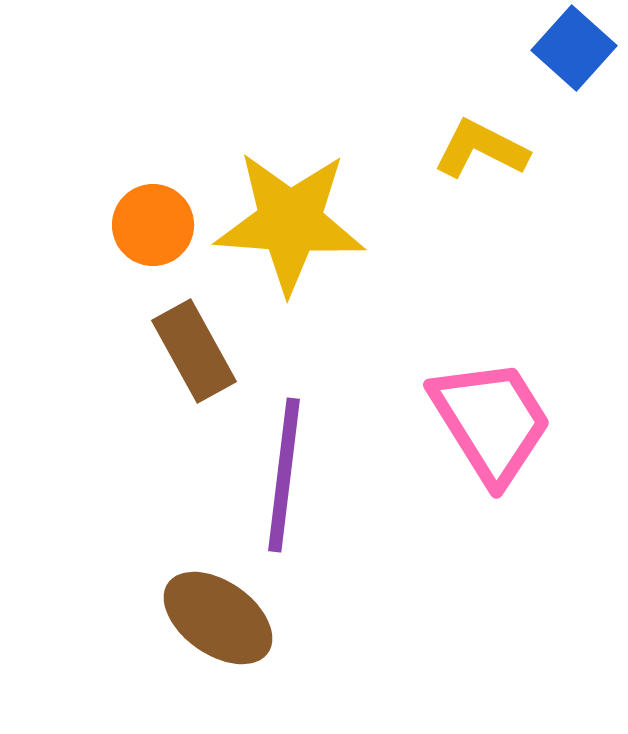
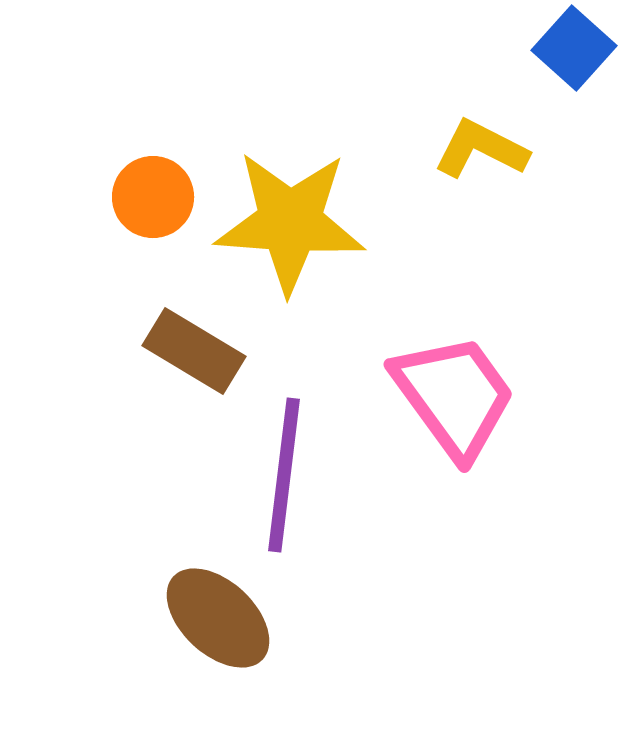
orange circle: moved 28 px up
brown rectangle: rotated 30 degrees counterclockwise
pink trapezoid: moved 37 px left, 25 px up; rotated 4 degrees counterclockwise
brown ellipse: rotated 8 degrees clockwise
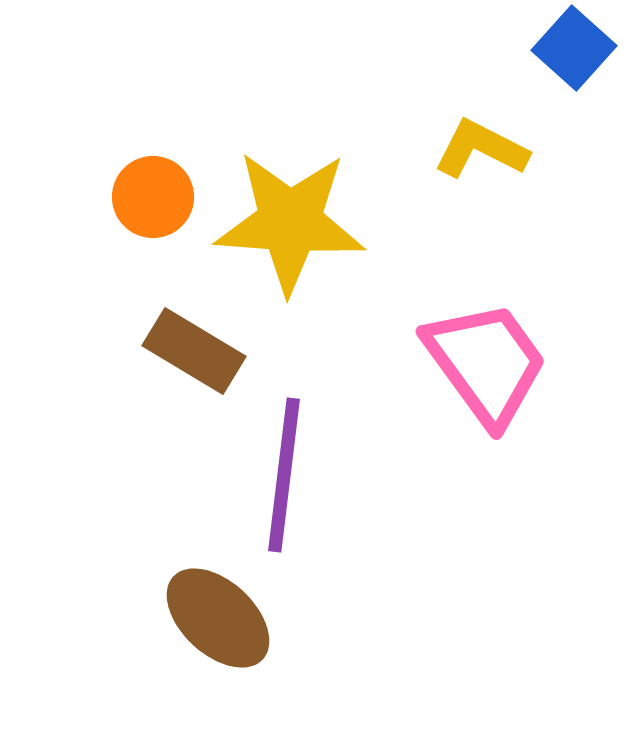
pink trapezoid: moved 32 px right, 33 px up
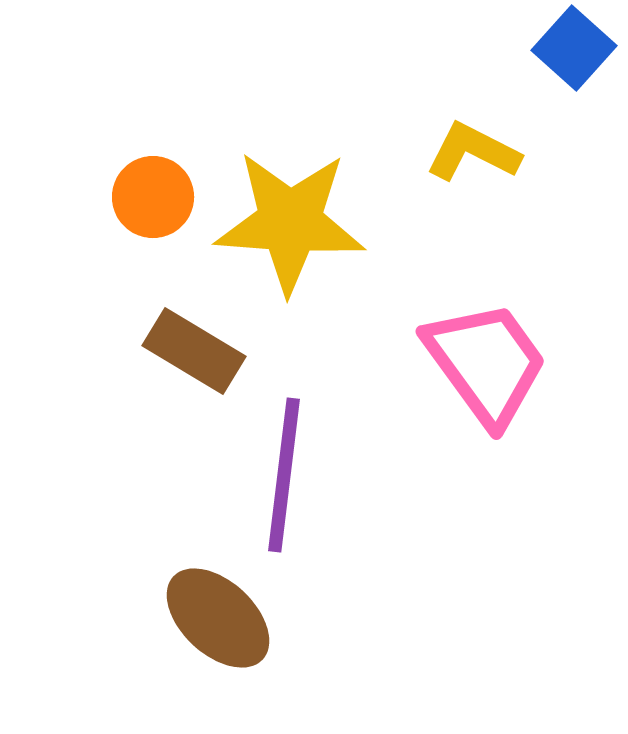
yellow L-shape: moved 8 px left, 3 px down
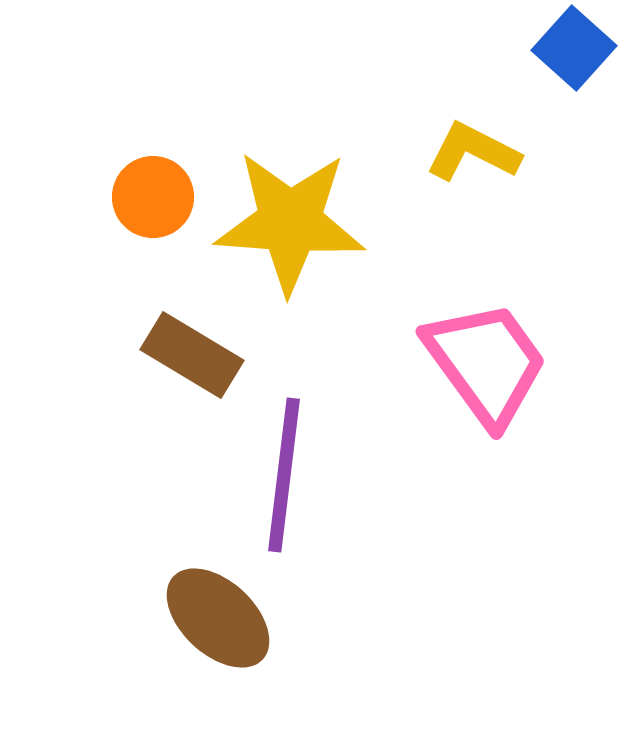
brown rectangle: moved 2 px left, 4 px down
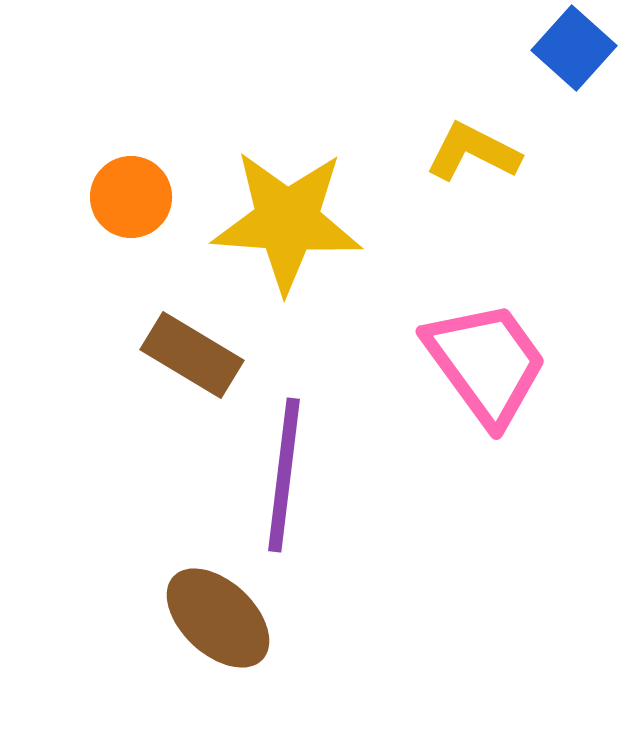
orange circle: moved 22 px left
yellow star: moved 3 px left, 1 px up
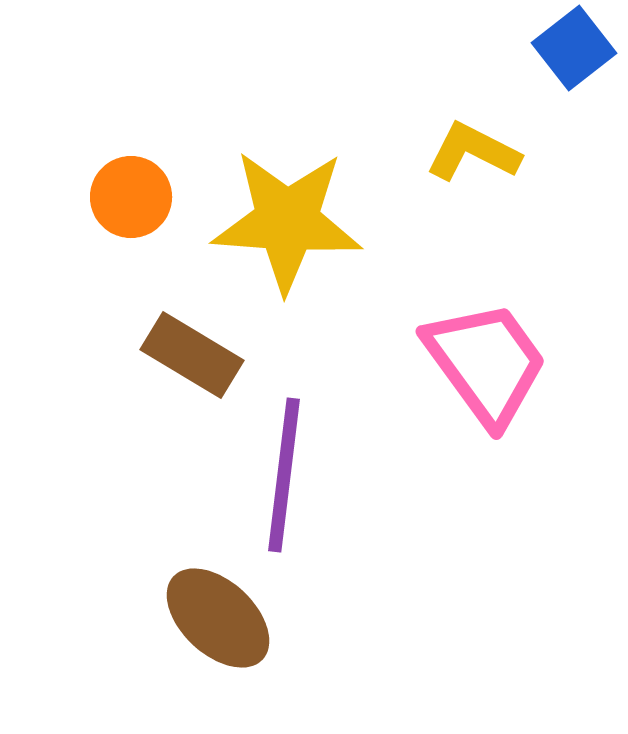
blue square: rotated 10 degrees clockwise
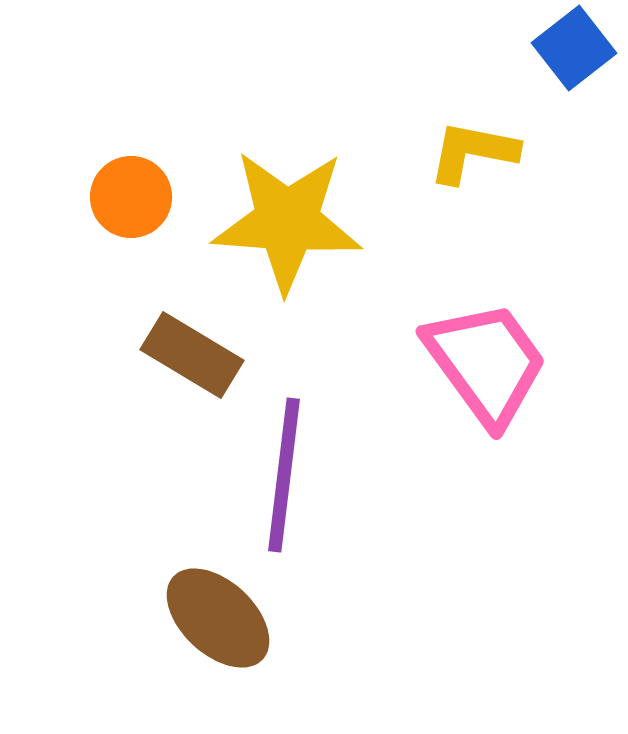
yellow L-shape: rotated 16 degrees counterclockwise
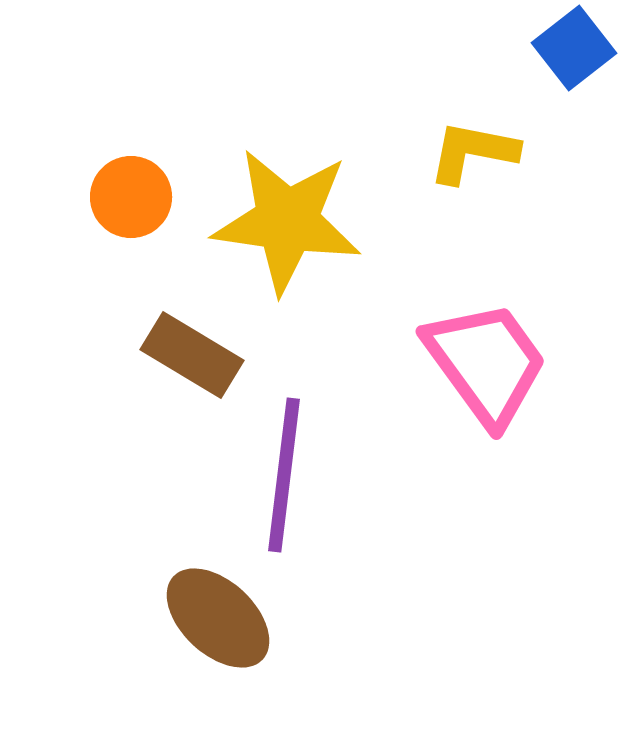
yellow star: rotated 4 degrees clockwise
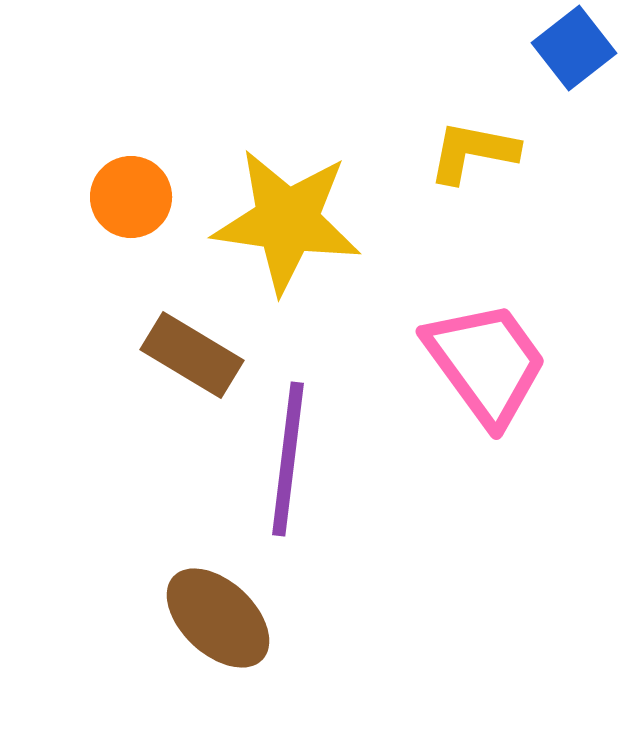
purple line: moved 4 px right, 16 px up
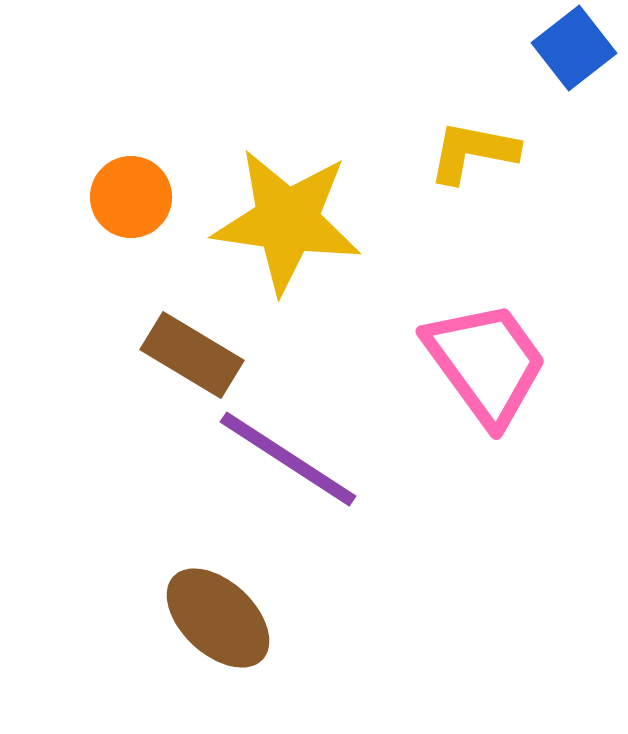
purple line: rotated 64 degrees counterclockwise
